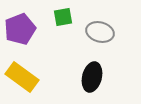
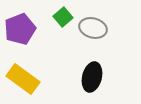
green square: rotated 30 degrees counterclockwise
gray ellipse: moved 7 px left, 4 px up
yellow rectangle: moved 1 px right, 2 px down
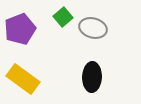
black ellipse: rotated 12 degrees counterclockwise
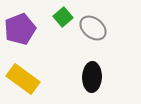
gray ellipse: rotated 24 degrees clockwise
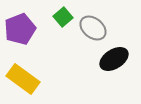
black ellipse: moved 22 px right, 18 px up; rotated 56 degrees clockwise
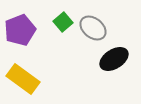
green square: moved 5 px down
purple pentagon: moved 1 px down
